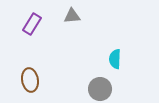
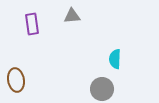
purple rectangle: rotated 40 degrees counterclockwise
brown ellipse: moved 14 px left
gray circle: moved 2 px right
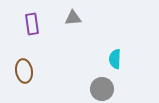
gray triangle: moved 1 px right, 2 px down
brown ellipse: moved 8 px right, 9 px up
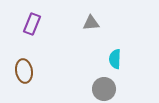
gray triangle: moved 18 px right, 5 px down
purple rectangle: rotated 30 degrees clockwise
gray circle: moved 2 px right
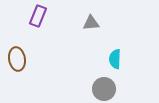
purple rectangle: moved 6 px right, 8 px up
brown ellipse: moved 7 px left, 12 px up
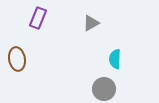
purple rectangle: moved 2 px down
gray triangle: rotated 24 degrees counterclockwise
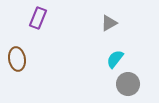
gray triangle: moved 18 px right
cyan semicircle: rotated 36 degrees clockwise
gray circle: moved 24 px right, 5 px up
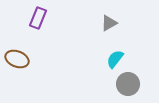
brown ellipse: rotated 60 degrees counterclockwise
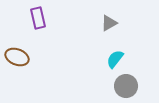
purple rectangle: rotated 35 degrees counterclockwise
brown ellipse: moved 2 px up
gray circle: moved 2 px left, 2 px down
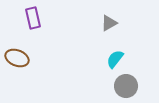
purple rectangle: moved 5 px left
brown ellipse: moved 1 px down
